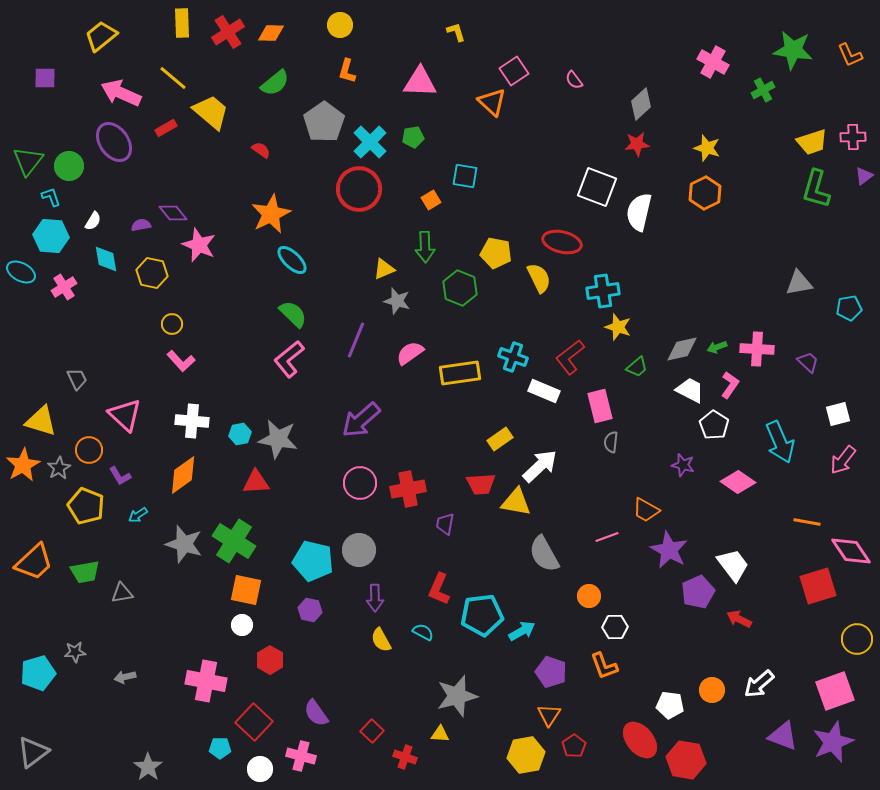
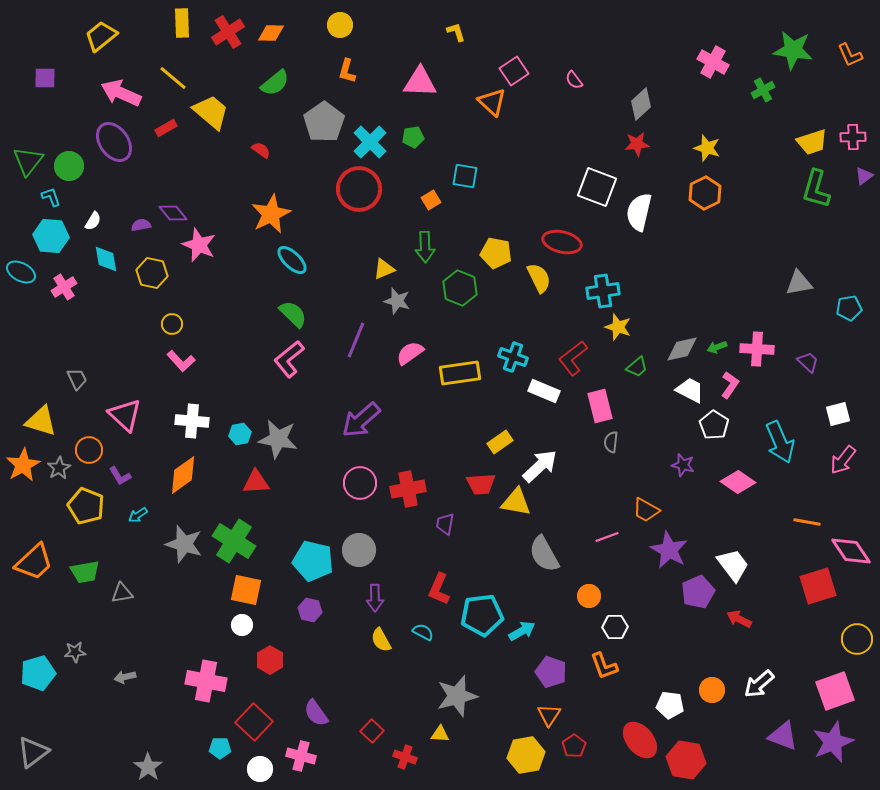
red L-shape at (570, 357): moved 3 px right, 1 px down
yellow rectangle at (500, 439): moved 3 px down
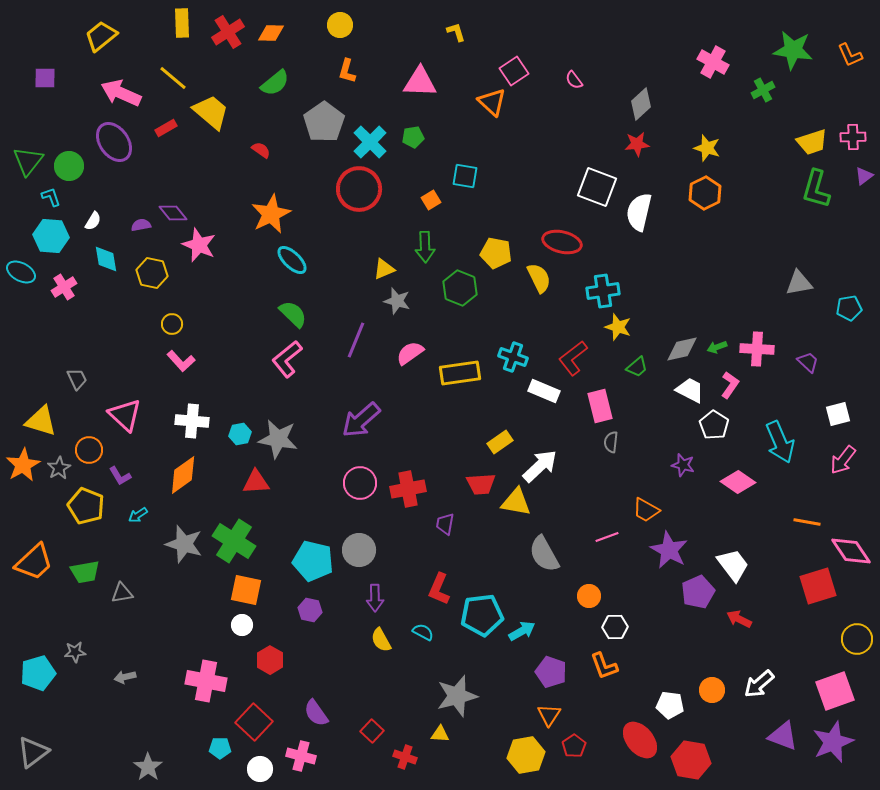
pink L-shape at (289, 359): moved 2 px left
red hexagon at (686, 760): moved 5 px right
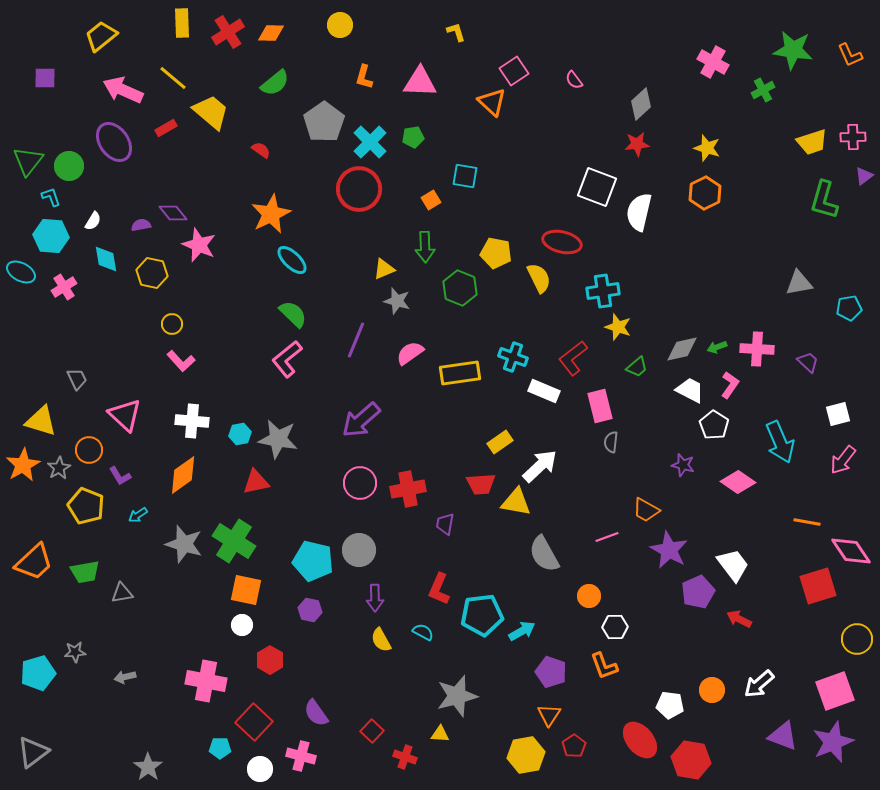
orange L-shape at (347, 71): moved 17 px right, 6 px down
pink arrow at (121, 93): moved 2 px right, 3 px up
green L-shape at (816, 189): moved 8 px right, 11 px down
red triangle at (256, 482): rotated 8 degrees counterclockwise
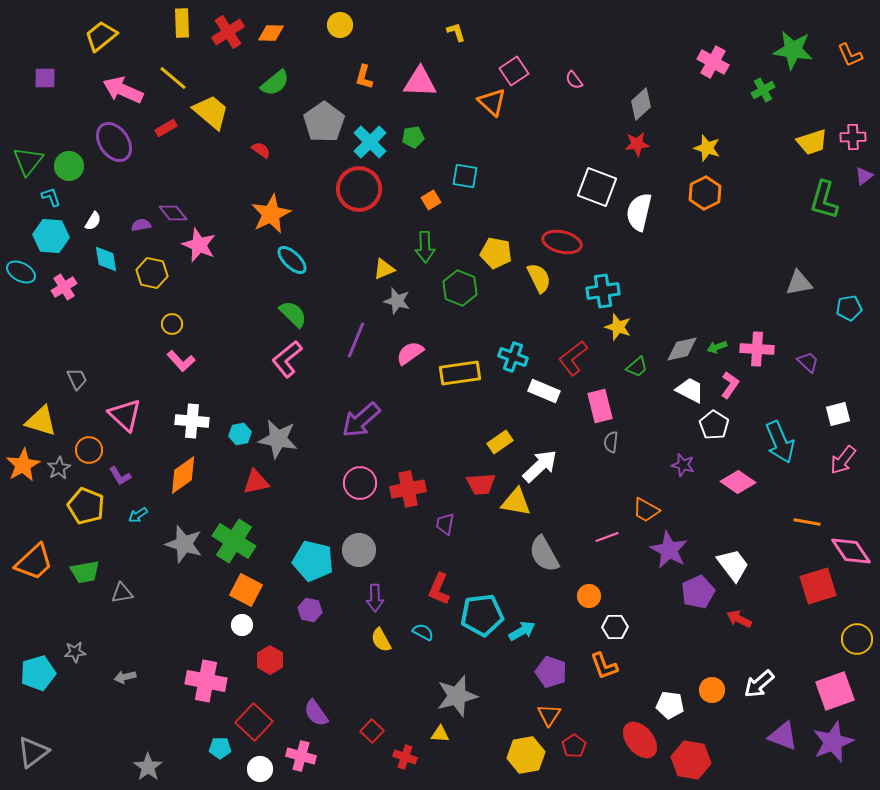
orange square at (246, 590): rotated 16 degrees clockwise
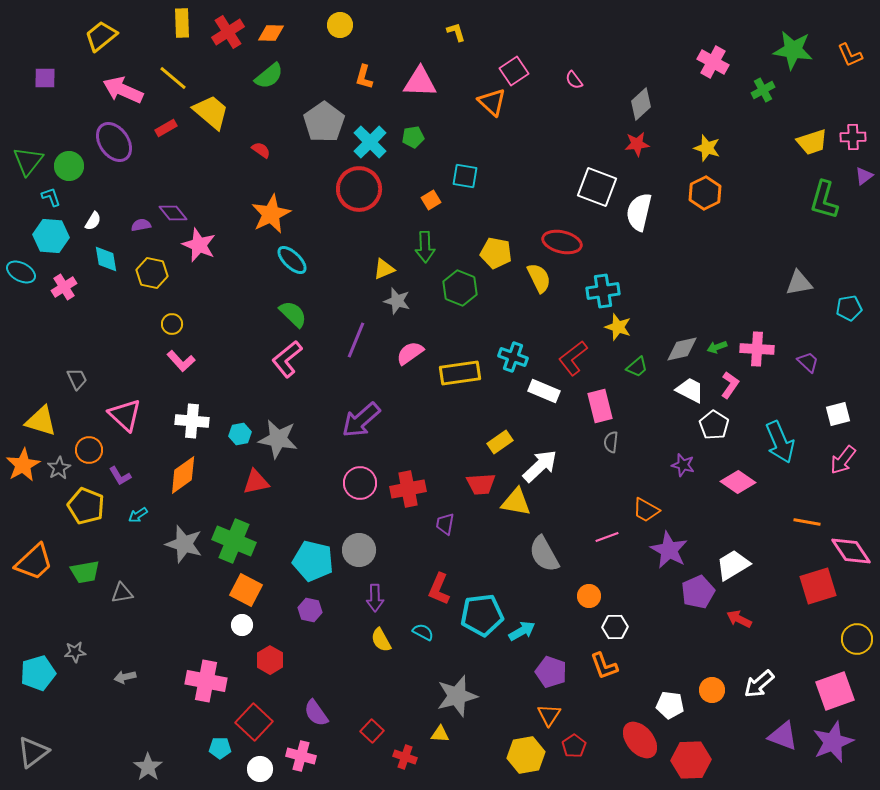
green semicircle at (275, 83): moved 6 px left, 7 px up
green cross at (234, 541): rotated 9 degrees counterclockwise
white trapezoid at (733, 565): rotated 84 degrees counterclockwise
red hexagon at (691, 760): rotated 12 degrees counterclockwise
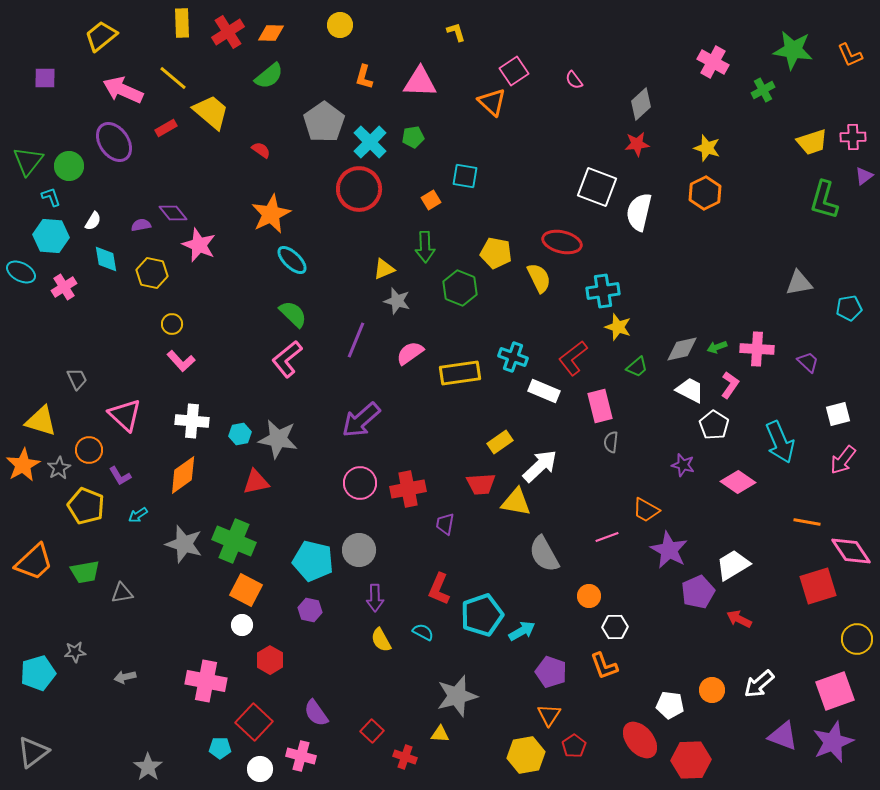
cyan pentagon at (482, 615): rotated 12 degrees counterclockwise
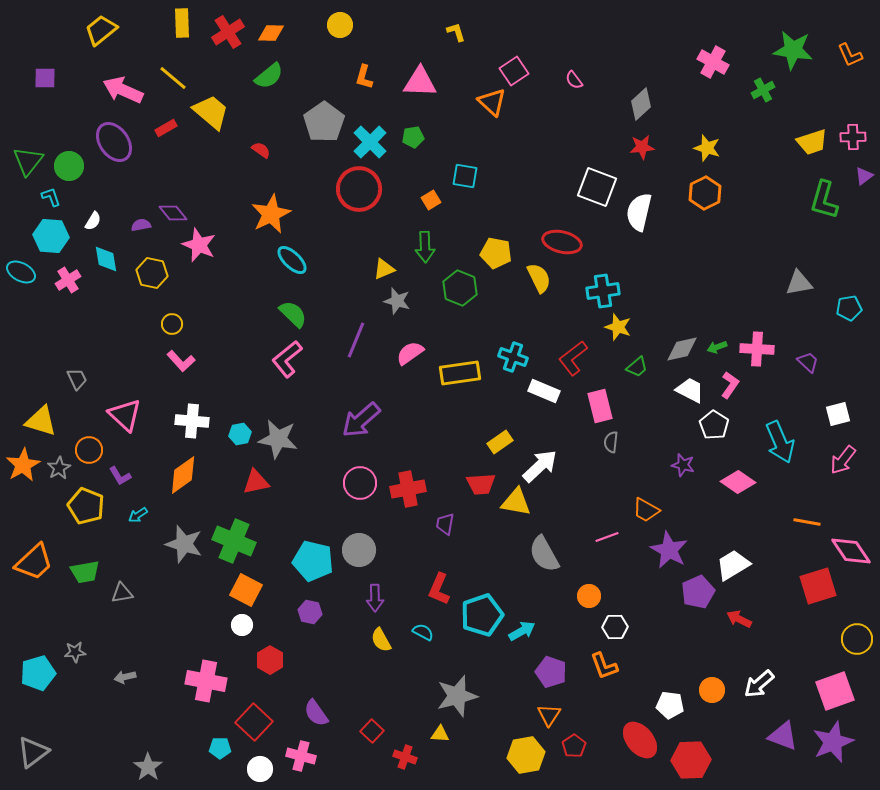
yellow trapezoid at (101, 36): moved 6 px up
red star at (637, 144): moved 5 px right, 3 px down
pink cross at (64, 287): moved 4 px right, 7 px up
purple hexagon at (310, 610): moved 2 px down
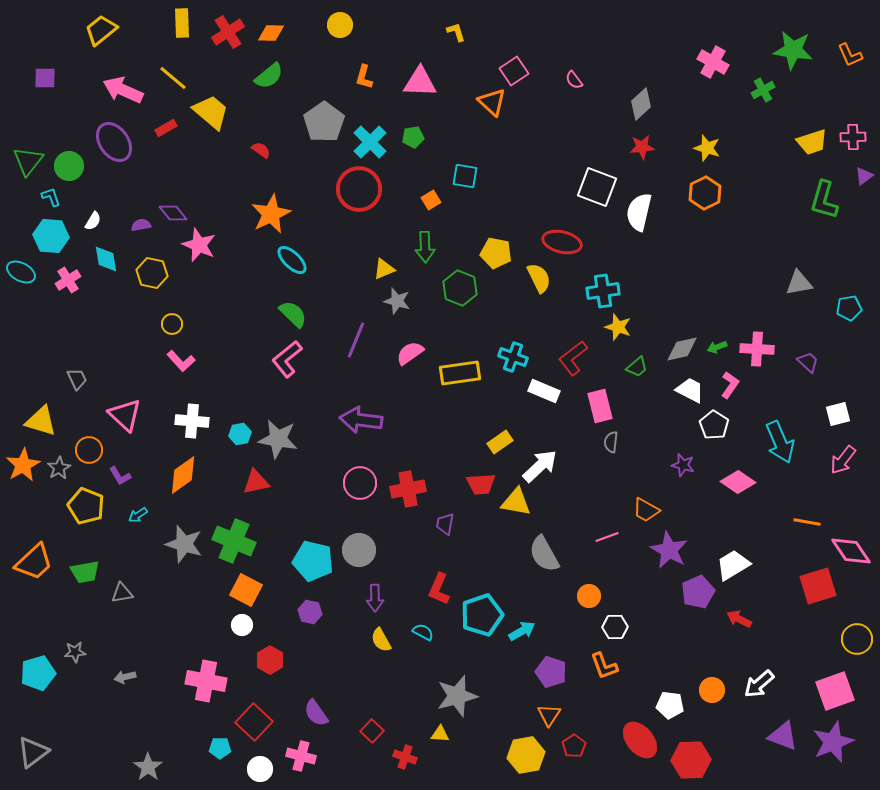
purple arrow at (361, 420): rotated 48 degrees clockwise
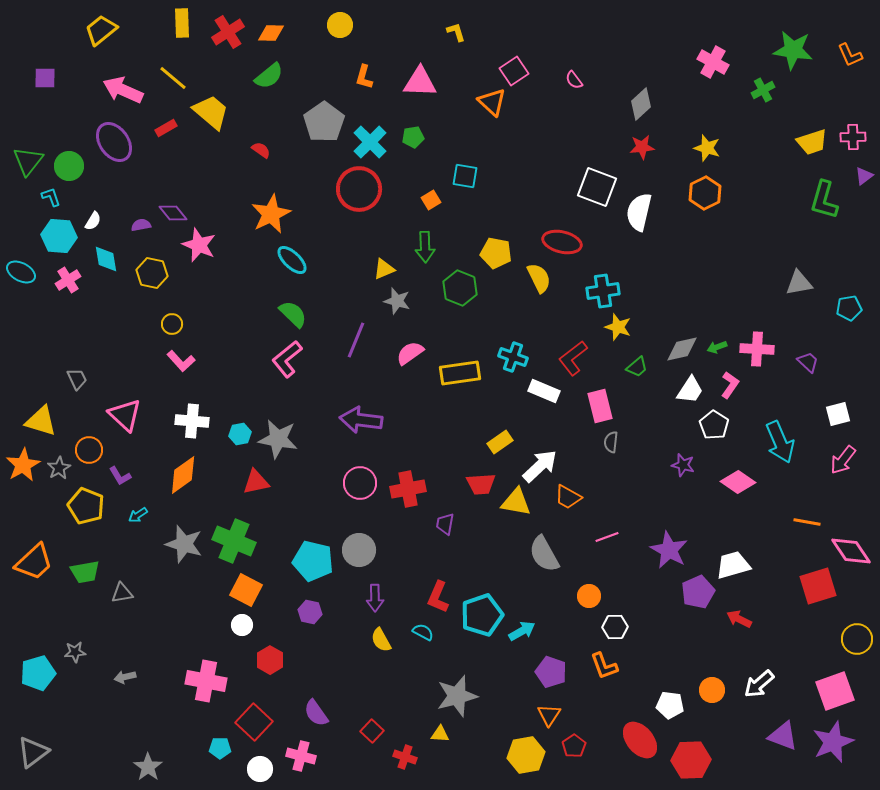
cyan hexagon at (51, 236): moved 8 px right
white trapezoid at (690, 390): rotated 96 degrees clockwise
orange trapezoid at (646, 510): moved 78 px left, 13 px up
white trapezoid at (733, 565): rotated 15 degrees clockwise
red L-shape at (439, 589): moved 1 px left, 8 px down
